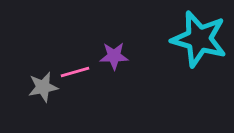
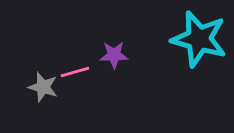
purple star: moved 1 px up
gray star: rotated 28 degrees clockwise
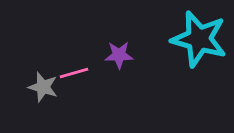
purple star: moved 5 px right
pink line: moved 1 px left, 1 px down
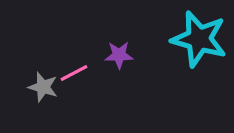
pink line: rotated 12 degrees counterclockwise
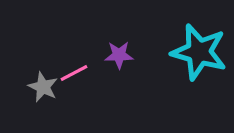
cyan star: moved 13 px down
gray star: rotated 8 degrees clockwise
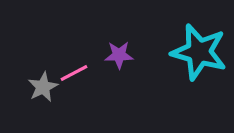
gray star: rotated 20 degrees clockwise
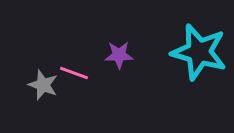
pink line: rotated 48 degrees clockwise
gray star: moved 2 px up; rotated 24 degrees counterclockwise
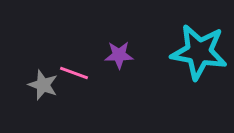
cyan star: rotated 6 degrees counterclockwise
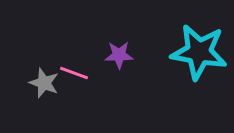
gray star: moved 1 px right, 2 px up
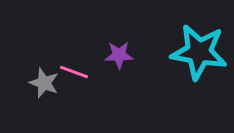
pink line: moved 1 px up
